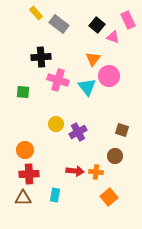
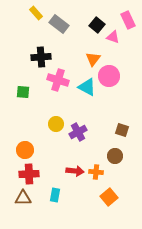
cyan triangle: rotated 24 degrees counterclockwise
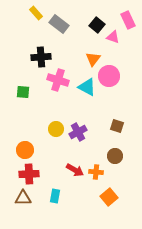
yellow circle: moved 5 px down
brown square: moved 5 px left, 4 px up
red arrow: moved 1 px up; rotated 24 degrees clockwise
cyan rectangle: moved 1 px down
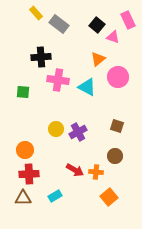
orange triangle: moved 5 px right; rotated 14 degrees clockwise
pink circle: moved 9 px right, 1 px down
pink cross: rotated 10 degrees counterclockwise
cyan rectangle: rotated 48 degrees clockwise
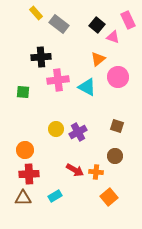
pink cross: rotated 15 degrees counterclockwise
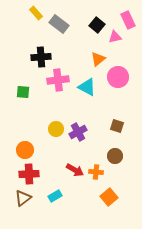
pink triangle: moved 2 px right; rotated 32 degrees counterclockwise
brown triangle: rotated 36 degrees counterclockwise
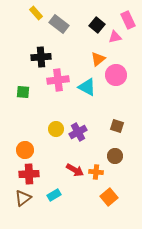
pink circle: moved 2 px left, 2 px up
cyan rectangle: moved 1 px left, 1 px up
